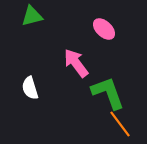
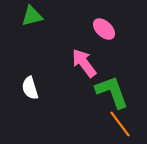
pink arrow: moved 8 px right
green L-shape: moved 4 px right, 1 px up
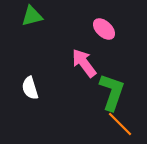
green L-shape: rotated 39 degrees clockwise
orange line: rotated 8 degrees counterclockwise
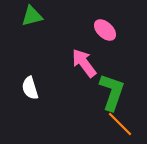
pink ellipse: moved 1 px right, 1 px down
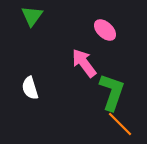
green triangle: rotated 40 degrees counterclockwise
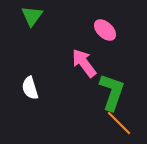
orange line: moved 1 px left, 1 px up
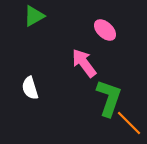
green triangle: moved 2 px right; rotated 25 degrees clockwise
green L-shape: moved 3 px left, 6 px down
orange line: moved 10 px right
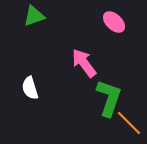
green triangle: rotated 10 degrees clockwise
pink ellipse: moved 9 px right, 8 px up
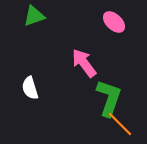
orange line: moved 9 px left, 1 px down
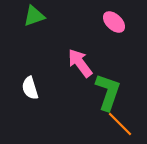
pink arrow: moved 4 px left
green L-shape: moved 1 px left, 6 px up
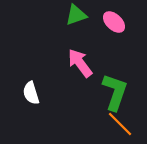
green triangle: moved 42 px right, 1 px up
white semicircle: moved 1 px right, 5 px down
green L-shape: moved 7 px right
